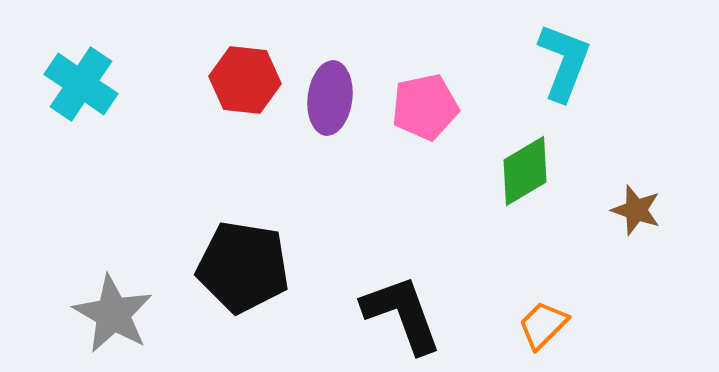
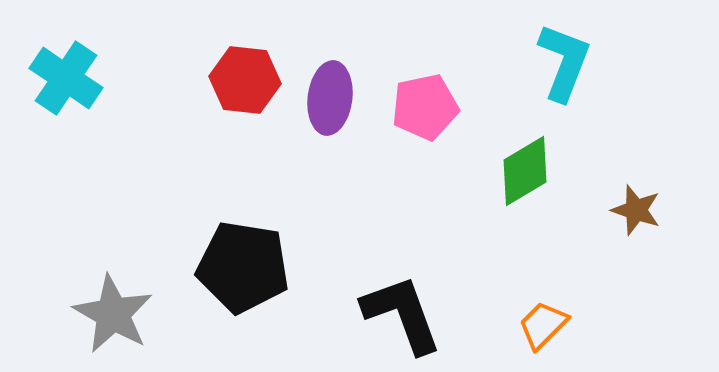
cyan cross: moved 15 px left, 6 px up
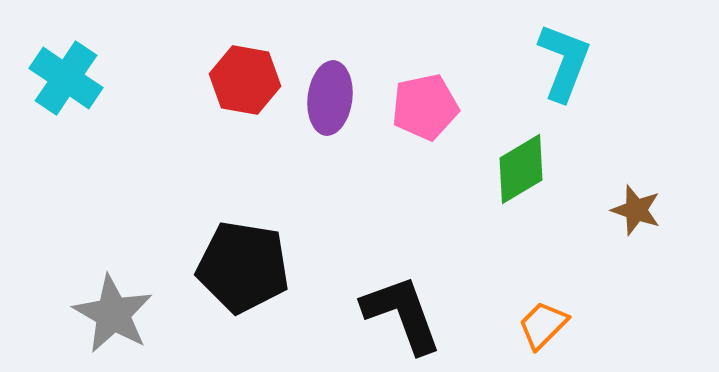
red hexagon: rotated 4 degrees clockwise
green diamond: moved 4 px left, 2 px up
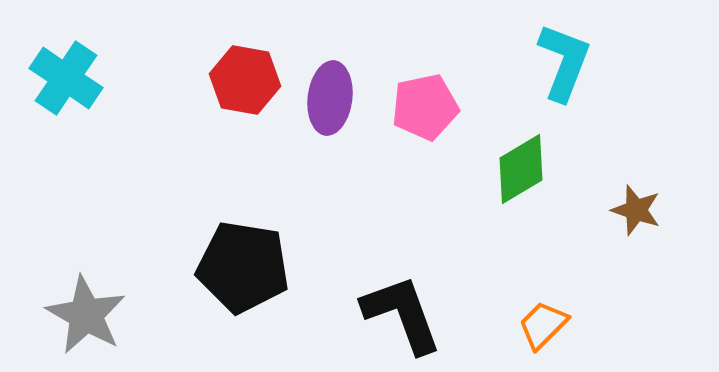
gray star: moved 27 px left, 1 px down
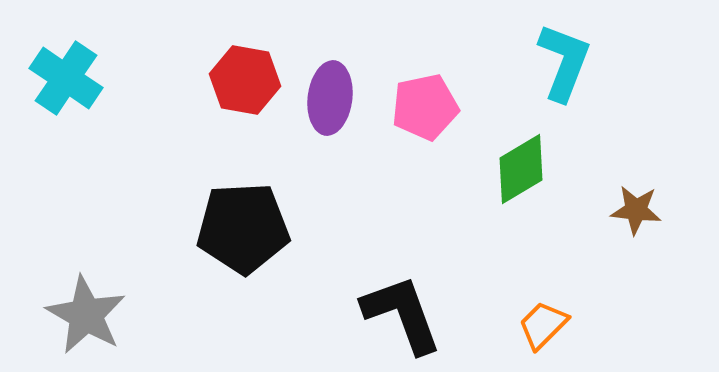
brown star: rotated 12 degrees counterclockwise
black pentagon: moved 39 px up; rotated 12 degrees counterclockwise
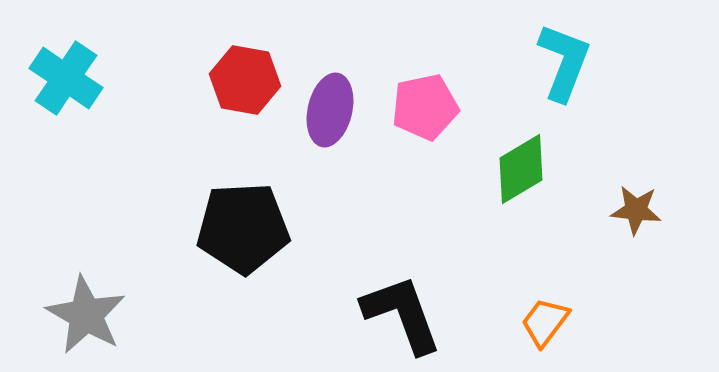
purple ellipse: moved 12 px down; rotated 6 degrees clockwise
orange trapezoid: moved 2 px right, 3 px up; rotated 8 degrees counterclockwise
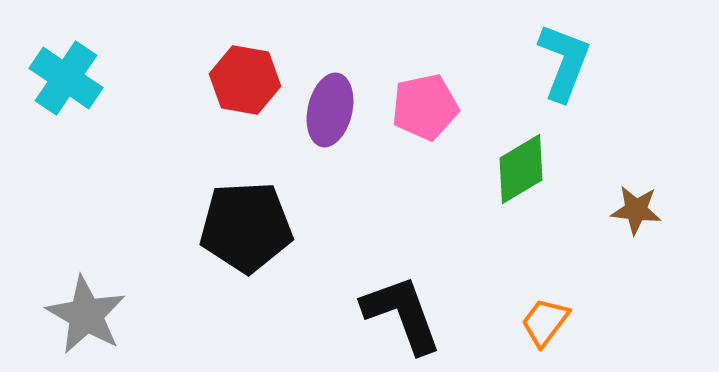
black pentagon: moved 3 px right, 1 px up
